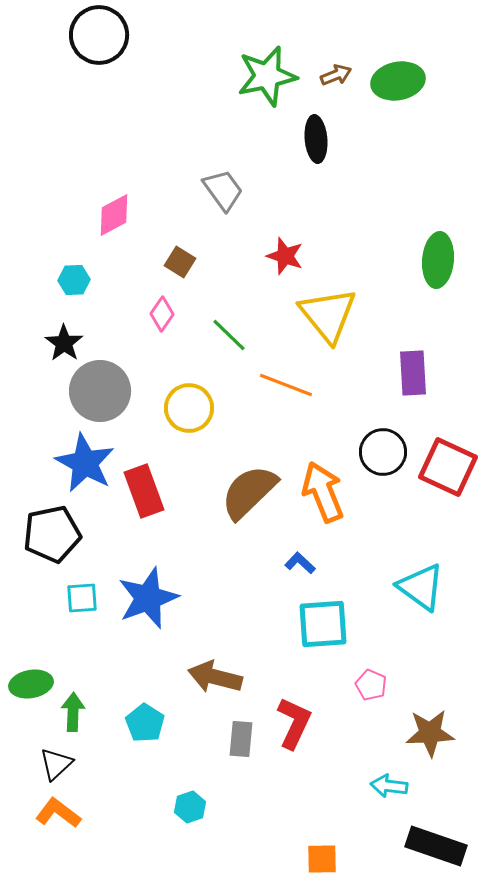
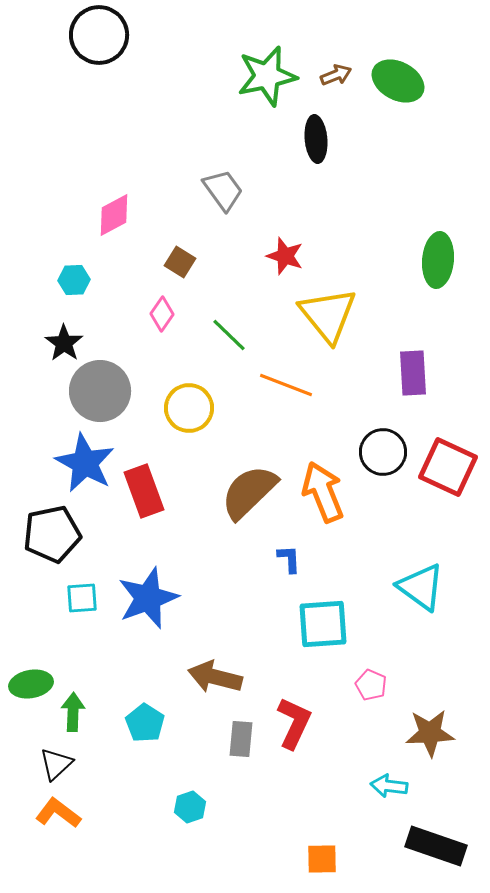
green ellipse at (398, 81): rotated 39 degrees clockwise
blue L-shape at (300, 563): moved 11 px left, 4 px up; rotated 44 degrees clockwise
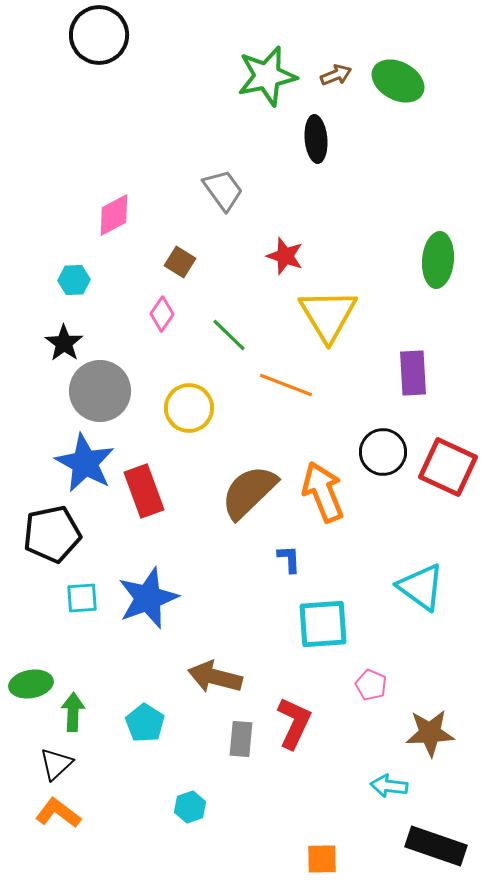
yellow triangle at (328, 315): rotated 8 degrees clockwise
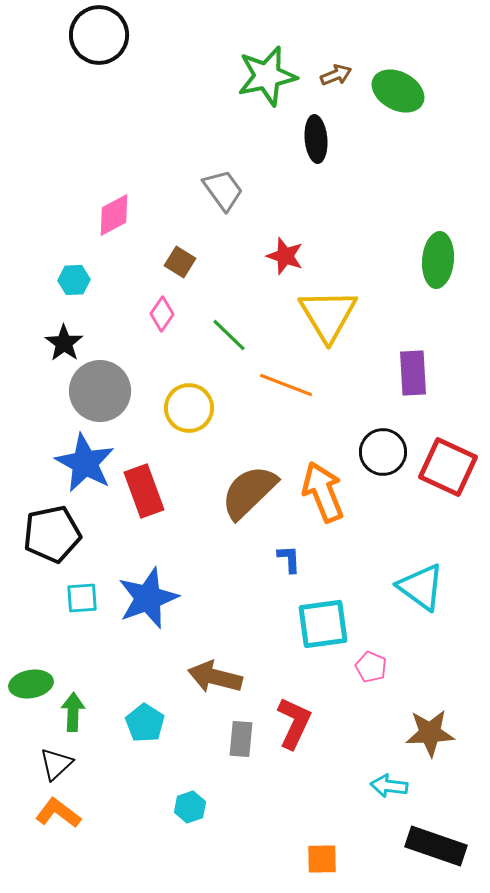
green ellipse at (398, 81): moved 10 px down
cyan square at (323, 624): rotated 4 degrees counterclockwise
pink pentagon at (371, 685): moved 18 px up
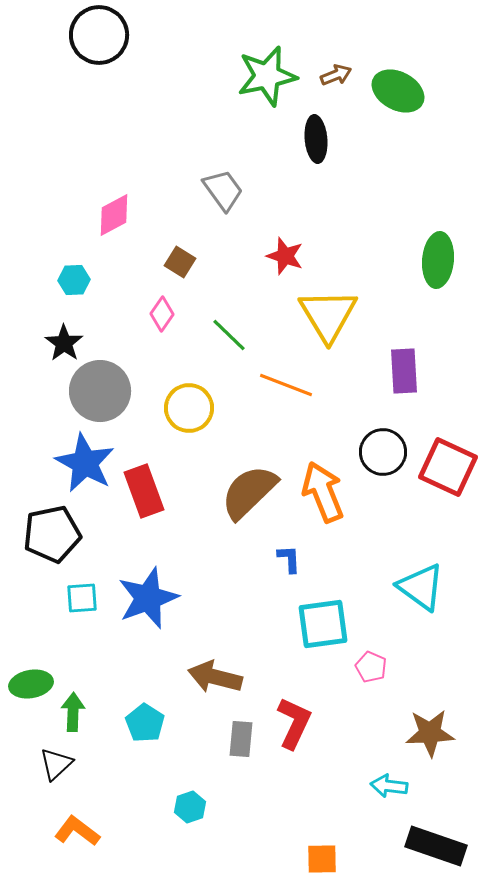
purple rectangle at (413, 373): moved 9 px left, 2 px up
orange L-shape at (58, 813): moved 19 px right, 18 px down
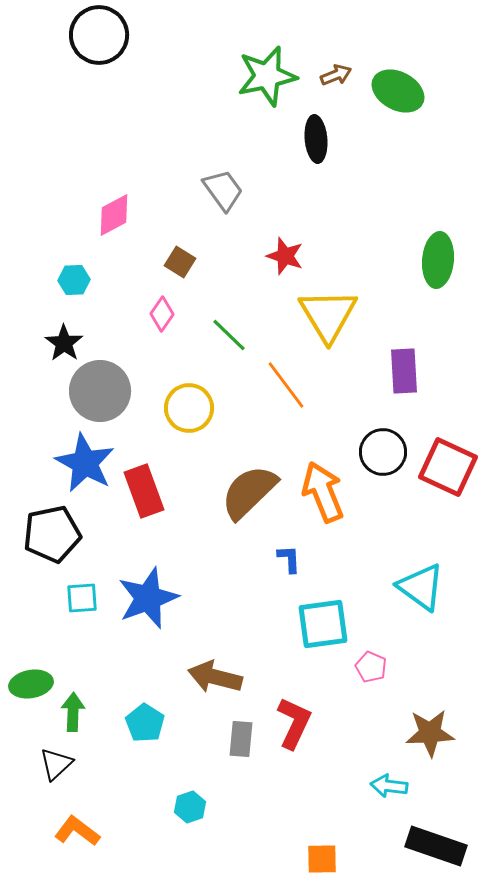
orange line at (286, 385): rotated 32 degrees clockwise
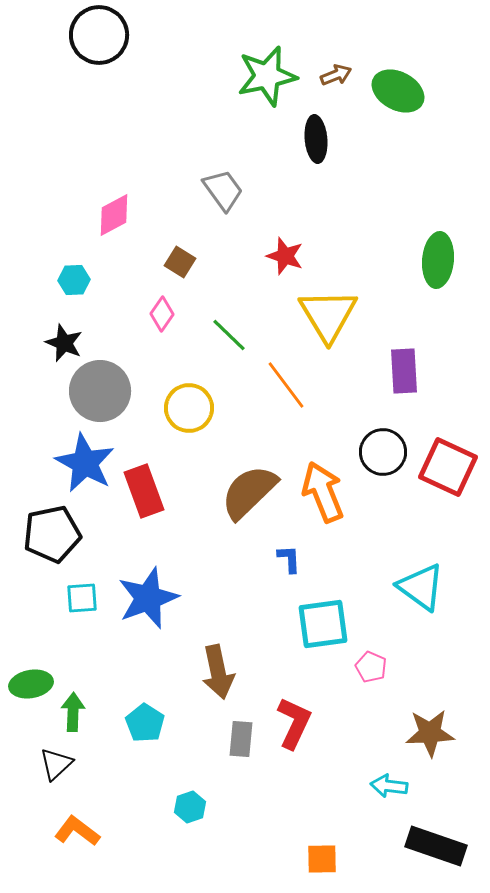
black star at (64, 343): rotated 12 degrees counterclockwise
brown arrow at (215, 677): moved 3 px right, 5 px up; rotated 116 degrees counterclockwise
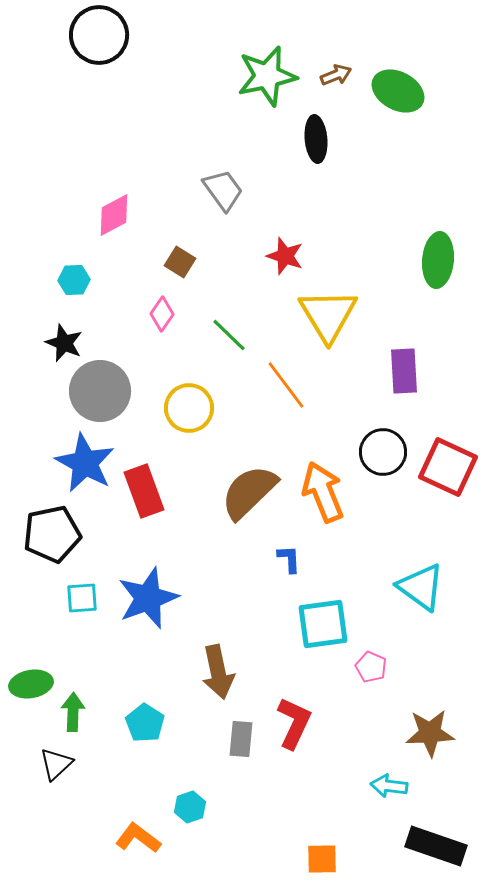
orange L-shape at (77, 831): moved 61 px right, 7 px down
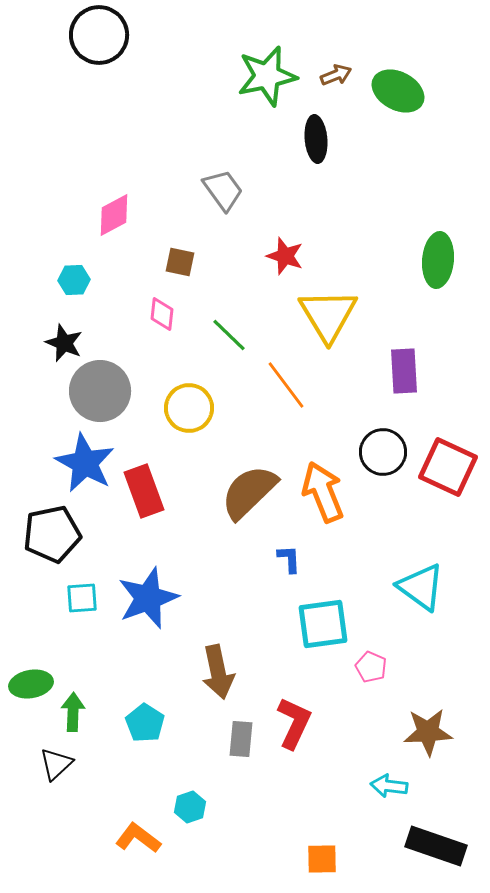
brown square at (180, 262): rotated 20 degrees counterclockwise
pink diamond at (162, 314): rotated 28 degrees counterclockwise
brown star at (430, 733): moved 2 px left, 1 px up
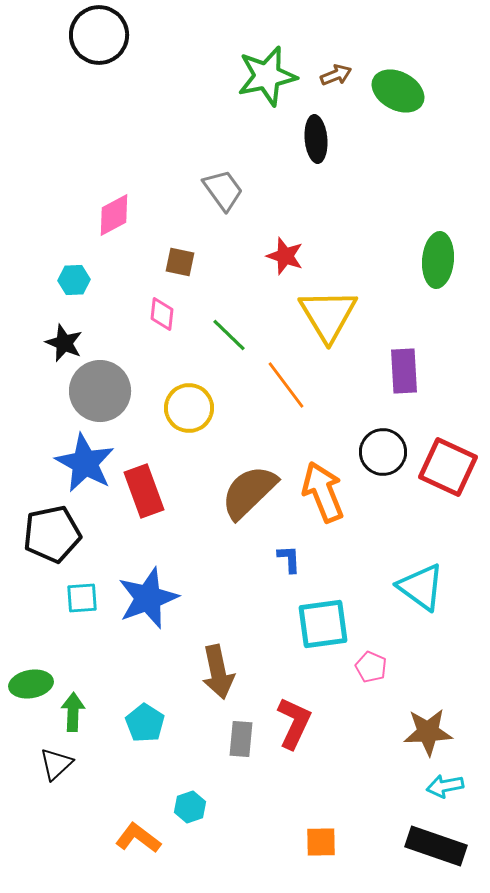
cyan arrow at (389, 786): moved 56 px right; rotated 18 degrees counterclockwise
orange square at (322, 859): moved 1 px left, 17 px up
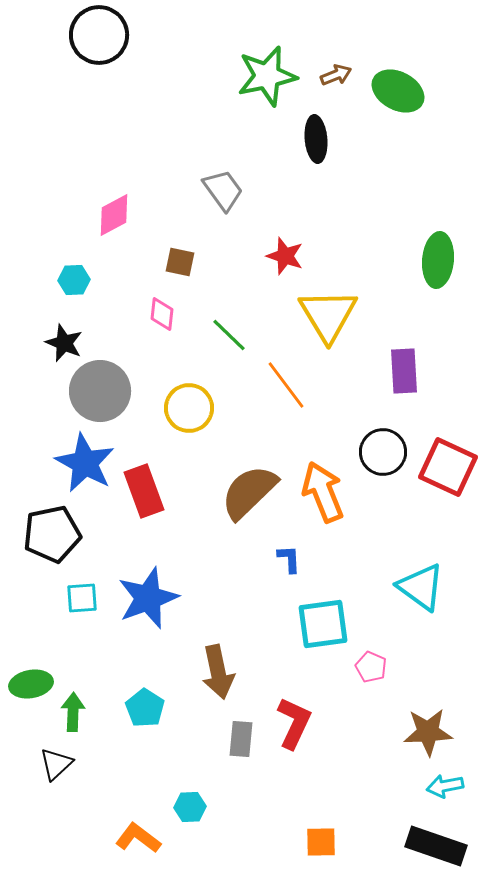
cyan pentagon at (145, 723): moved 15 px up
cyan hexagon at (190, 807): rotated 16 degrees clockwise
